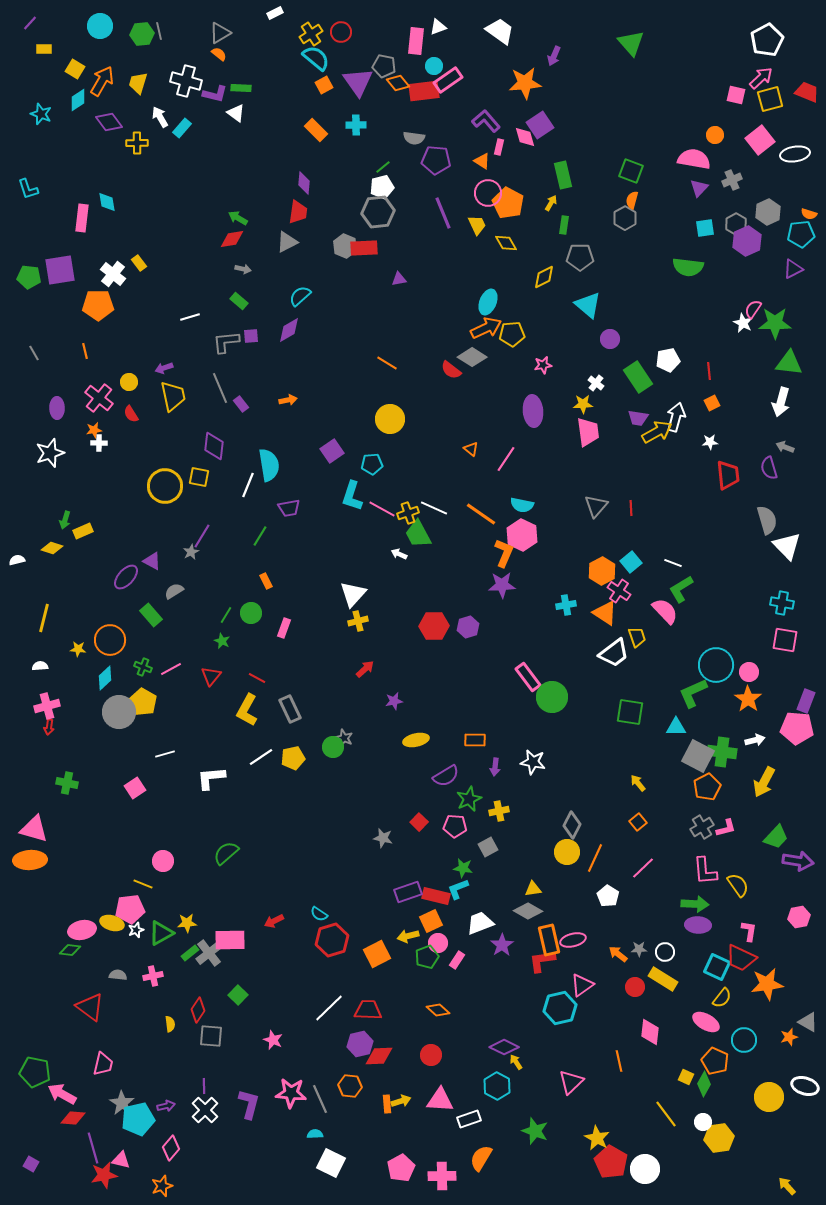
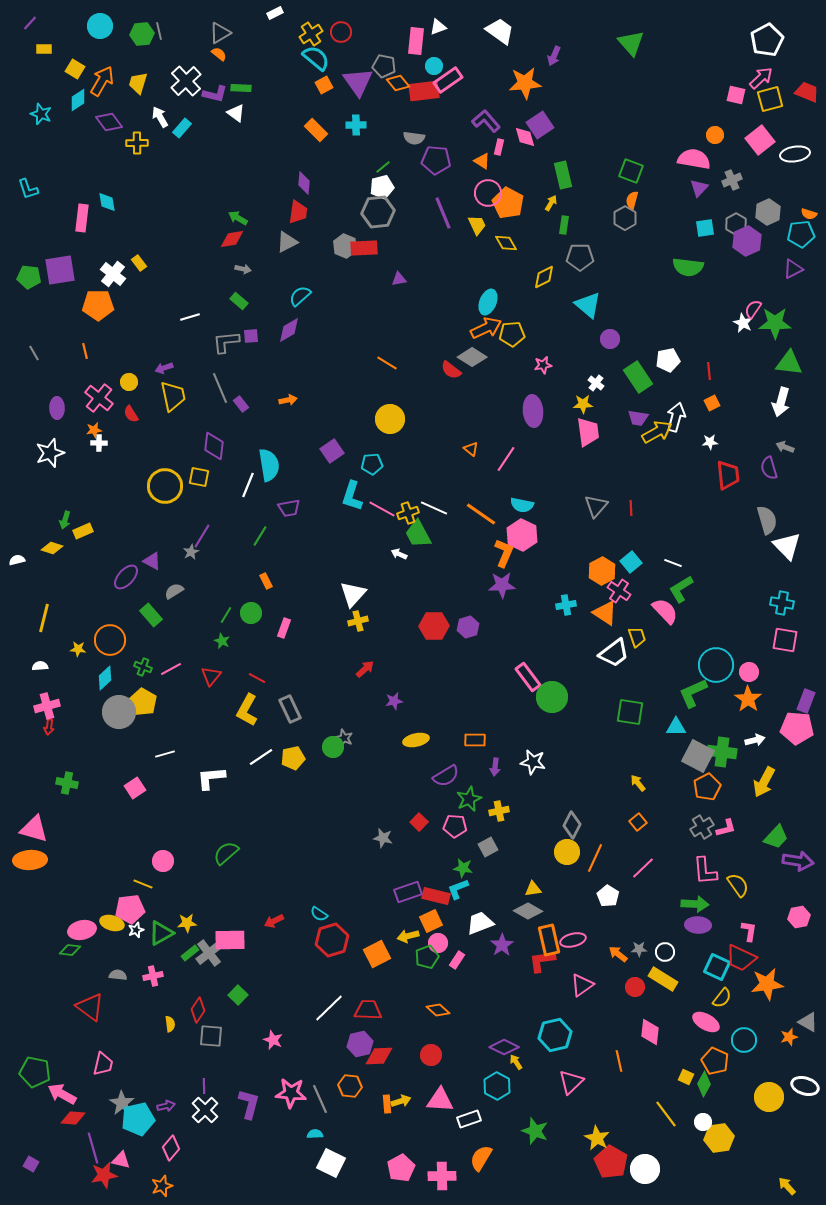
white cross at (186, 81): rotated 32 degrees clockwise
cyan hexagon at (560, 1008): moved 5 px left, 27 px down
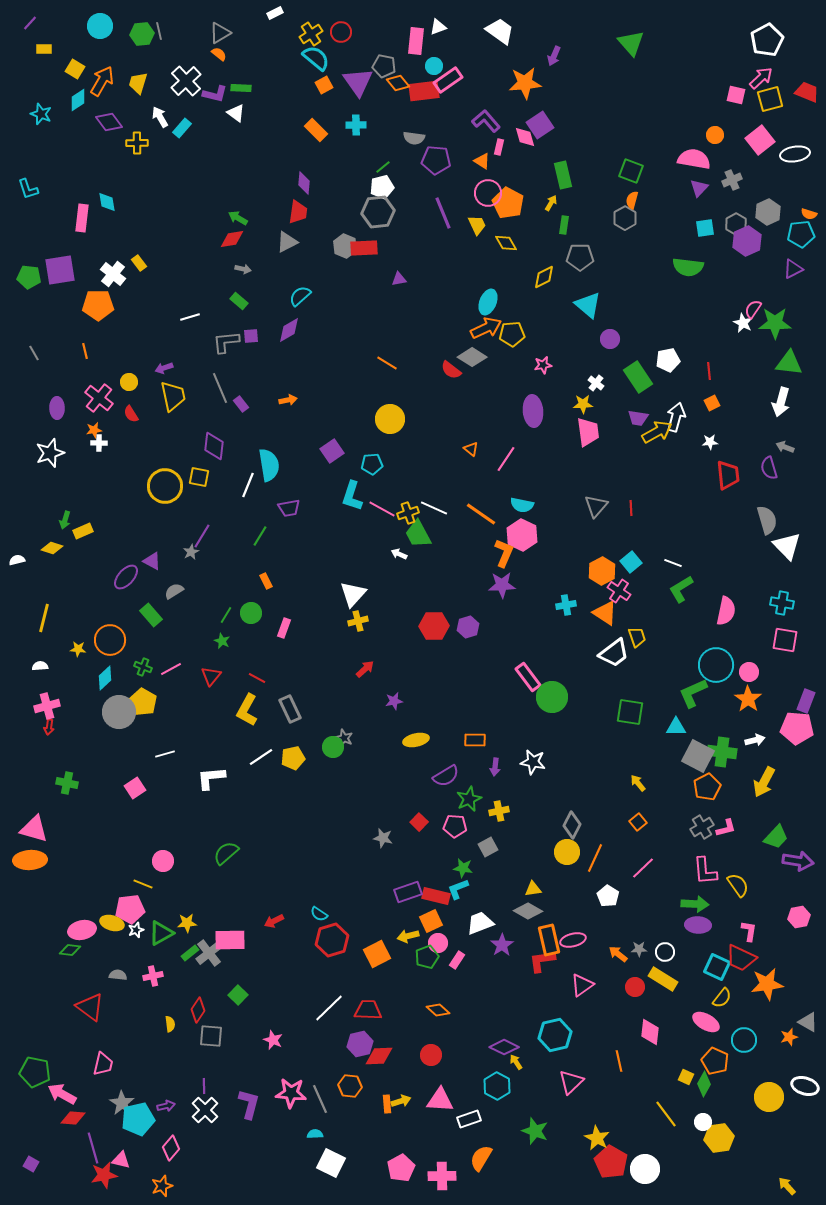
pink semicircle at (665, 611): moved 61 px right; rotated 56 degrees clockwise
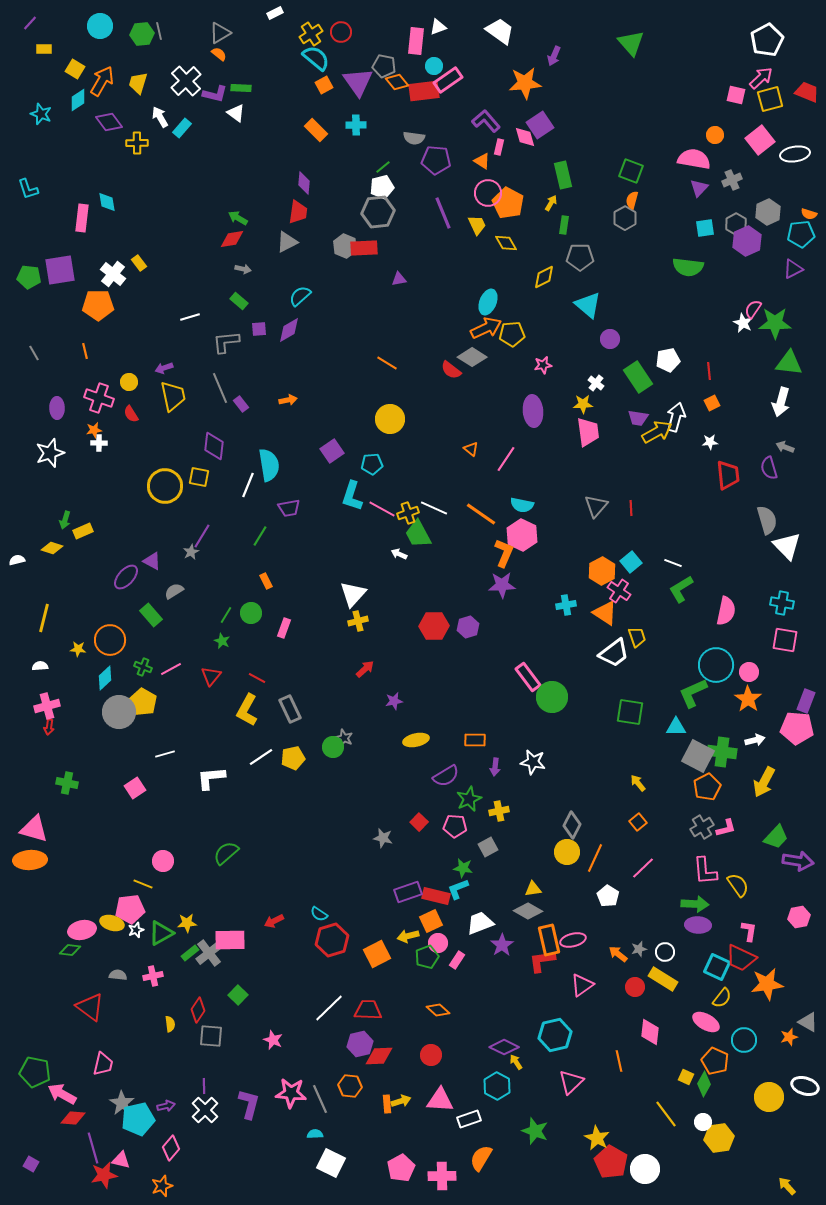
orange diamond at (398, 83): moved 1 px left, 1 px up
purple square at (251, 336): moved 8 px right, 7 px up
pink cross at (99, 398): rotated 20 degrees counterclockwise
gray star at (639, 949): rotated 14 degrees counterclockwise
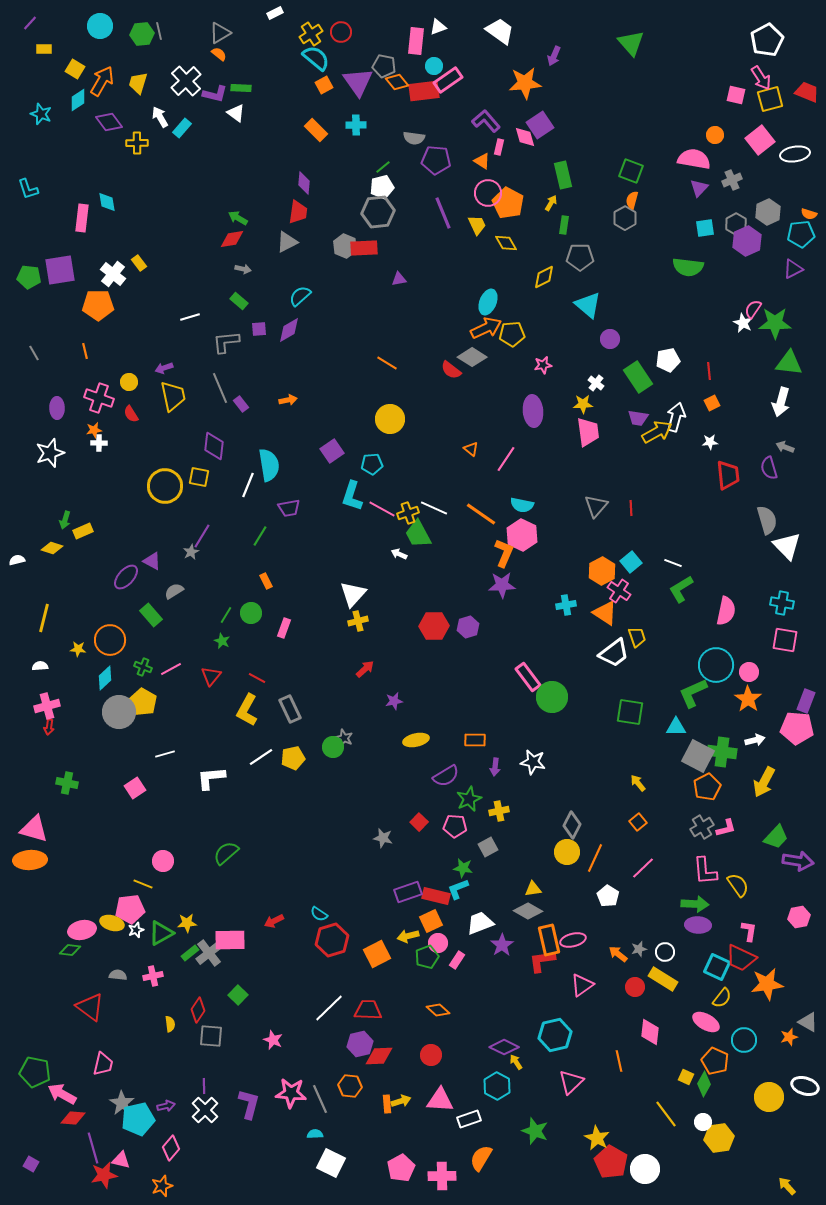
pink arrow at (761, 78): rotated 100 degrees clockwise
